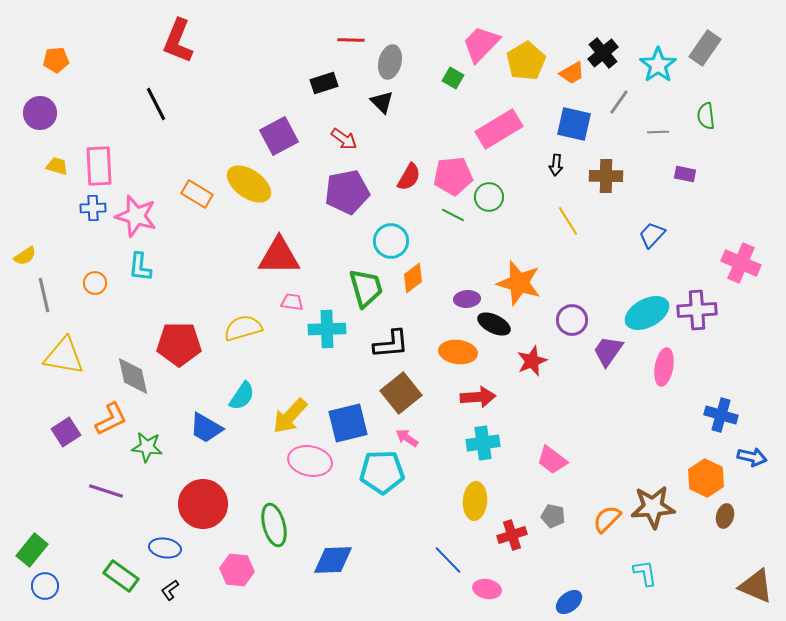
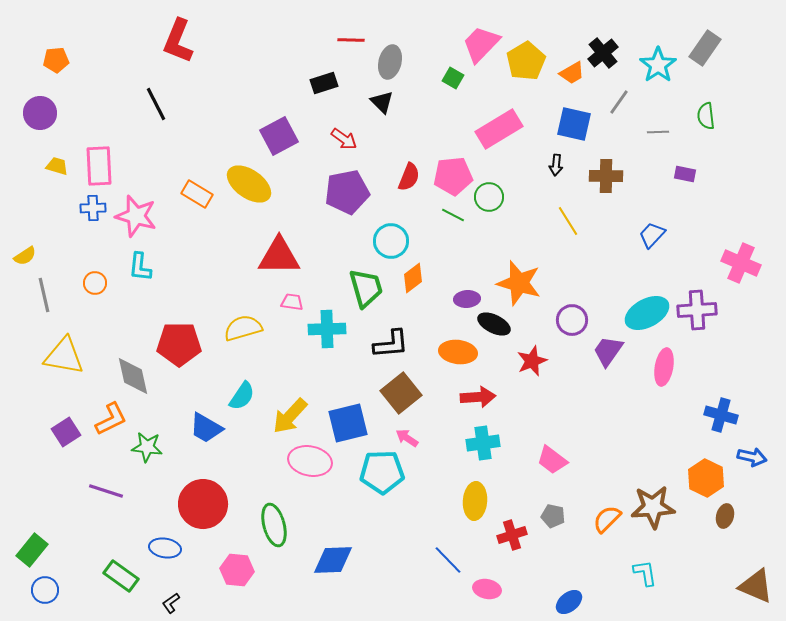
red semicircle at (409, 177): rotated 8 degrees counterclockwise
blue circle at (45, 586): moved 4 px down
black L-shape at (170, 590): moved 1 px right, 13 px down
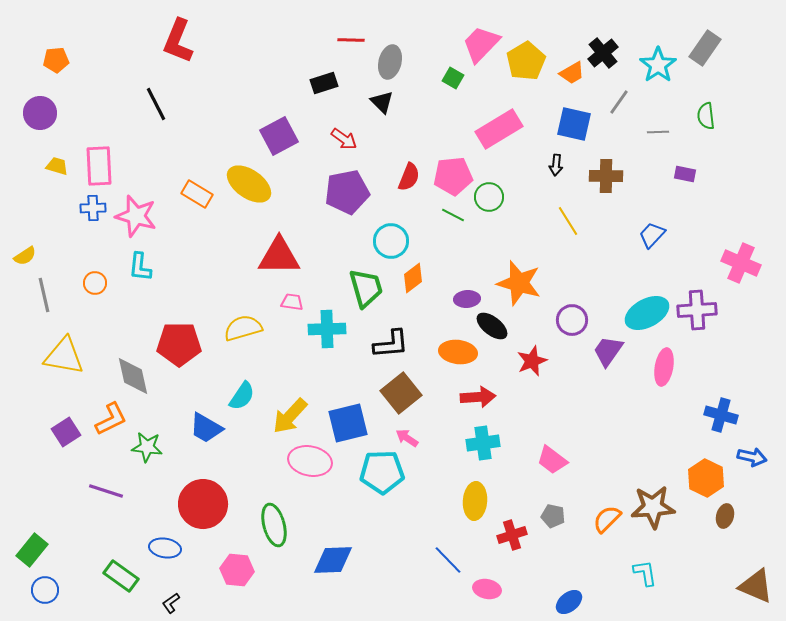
black ellipse at (494, 324): moved 2 px left, 2 px down; rotated 12 degrees clockwise
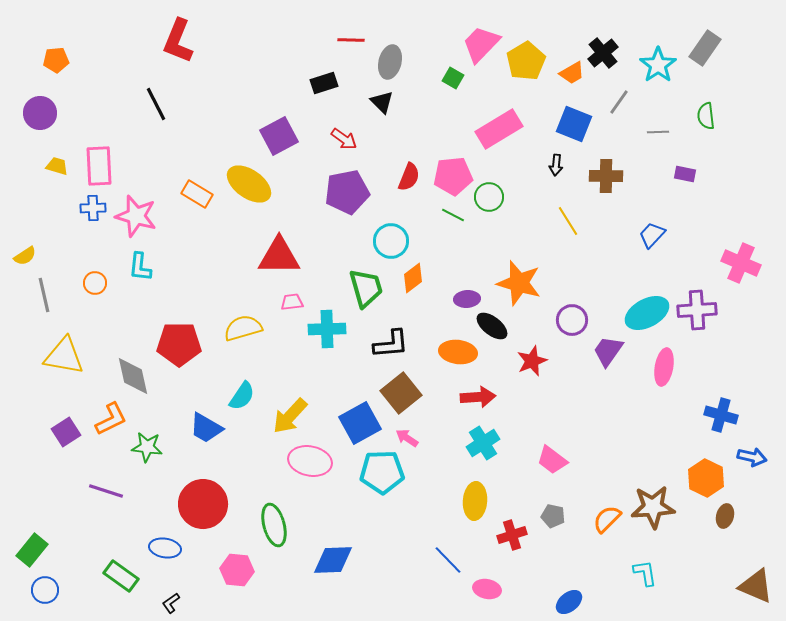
blue square at (574, 124): rotated 9 degrees clockwise
pink trapezoid at (292, 302): rotated 15 degrees counterclockwise
blue square at (348, 423): moved 12 px right; rotated 15 degrees counterclockwise
cyan cross at (483, 443): rotated 24 degrees counterclockwise
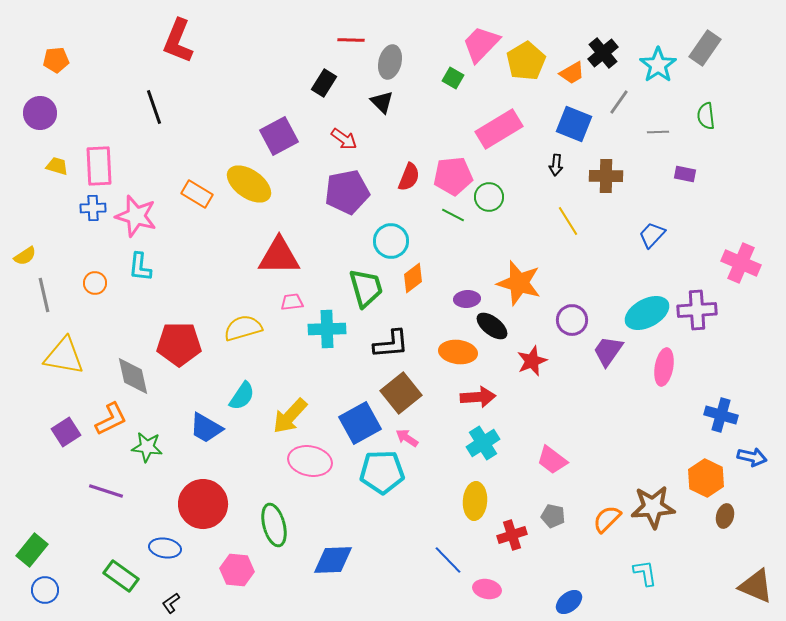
black rectangle at (324, 83): rotated 40 degrees counterclockwise
black line at (156, 104): moved 2 px left, 3 px down; rotated 8 degrees clockwise
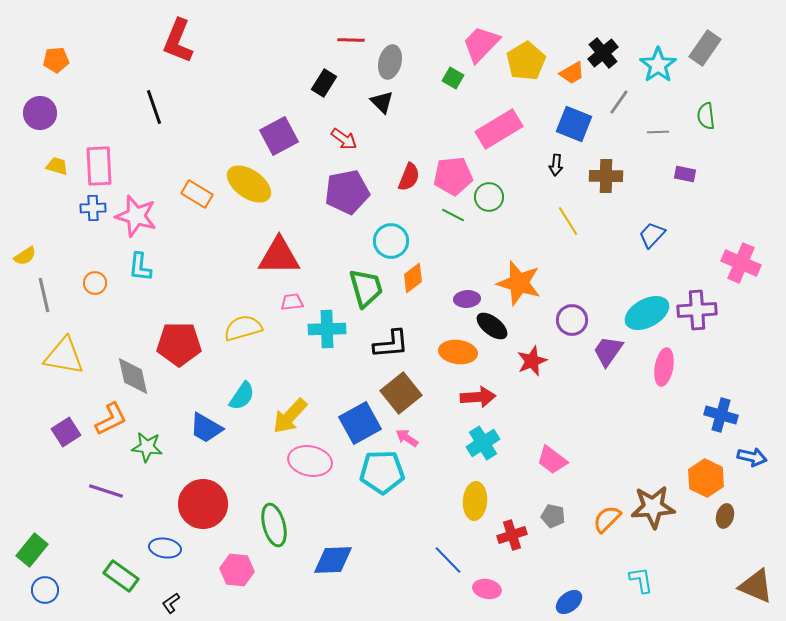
cyan L-shape at (645, 573): moved 4 px left, 7 px down
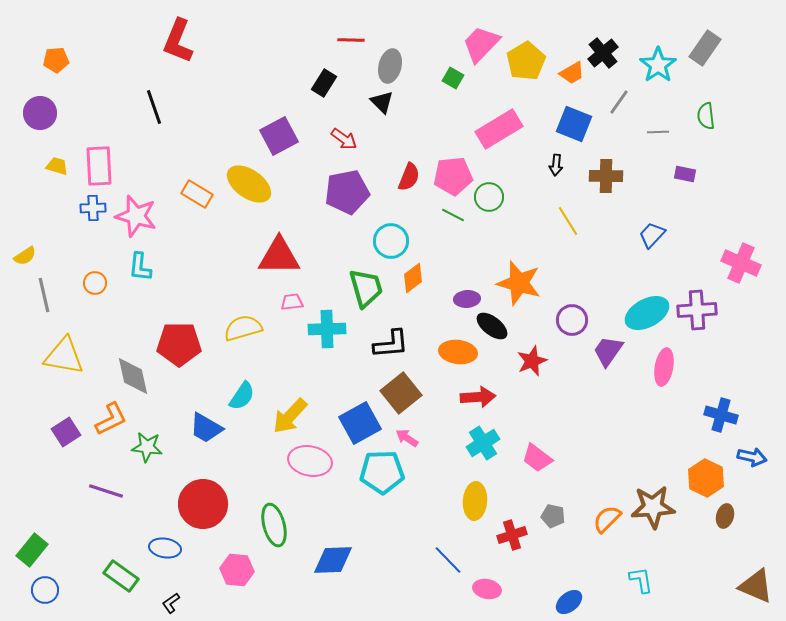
gray ellipse at (390, 62): moved 4 px down
pink trapezoid at (552, 460): moved 15 px left, 2 px up
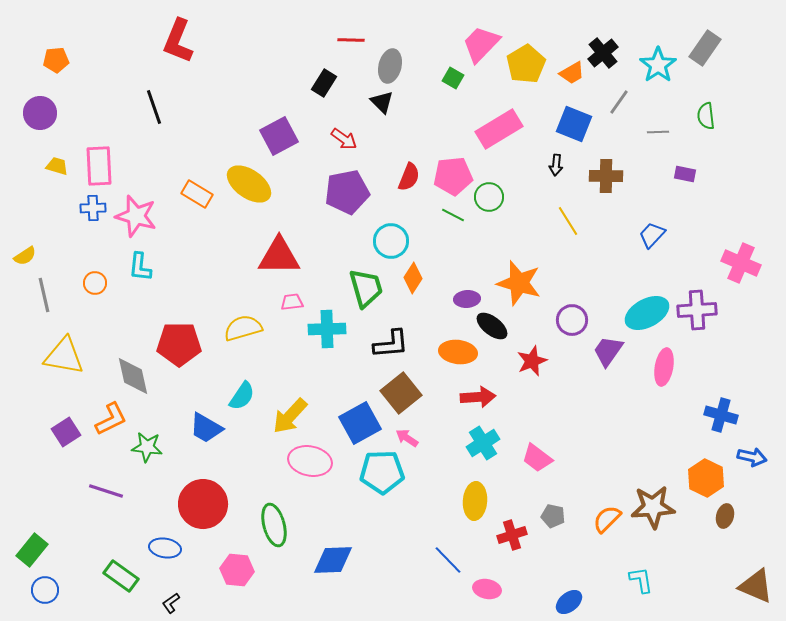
yellow pentagon at (526, 61): moved 3 px down
orange diamond at (413, 278): rotated 20 degrees counterclockwise
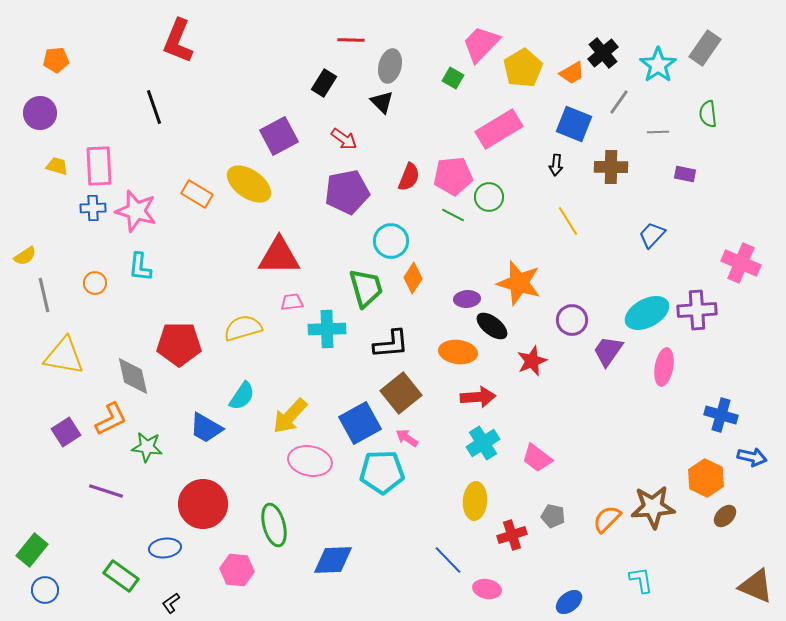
yellow pentagon at (526, 64): moved 3 px left, 4 px down
green semicircle at (706, 116): moved 2 px right, 2 px up
brown cross at (606, 176): moved 5 px right, 9 px up
pink star at (136, 216): moved 5 px up
brown ellipse at (725, 516): rotated 30 degrees clockwise
blue ellipse at (165, 548): rotated 16 degrees counterclockwise
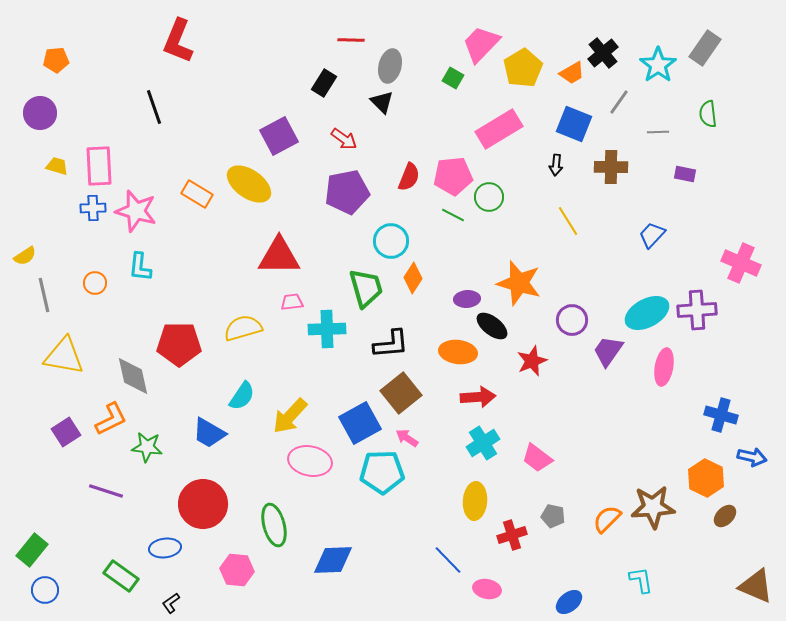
blue trapezoid at (206, 428): moved 3 px right, 5 px down
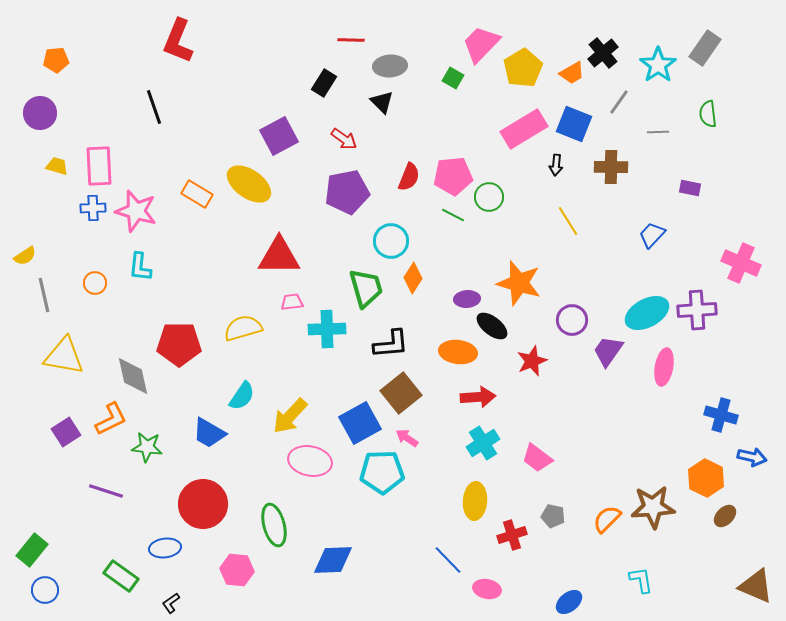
gray ellipse at (390, 66): rotated 72 degrees clockwise
pink rectangle at (499, 129): moved 25 px right
purple rectangle at (685, 174): moved 5 px right, 14 px down
